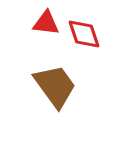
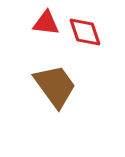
red diamond: moved 1 px right, 2 px up
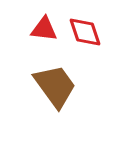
red triangle: moved 2 px left, 6 px down
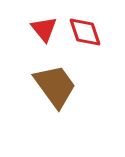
red triangle: rotated 44 degrees clockwise
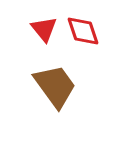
red diamond: moved 2 px left, 1 px up
